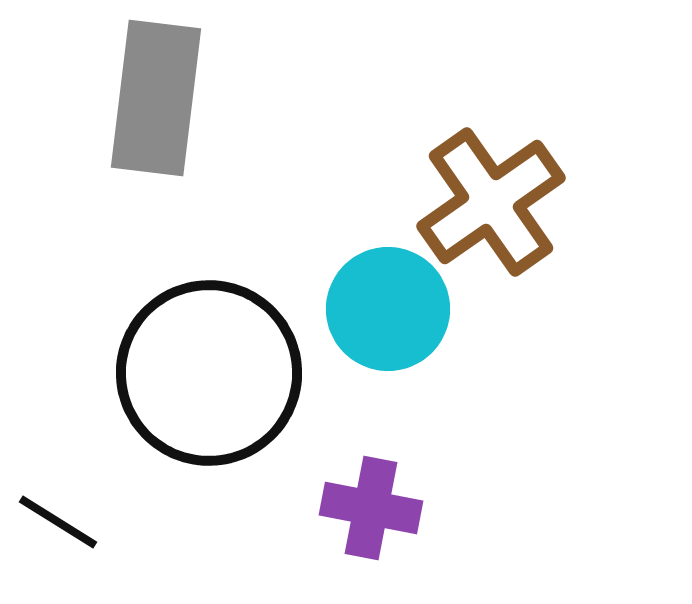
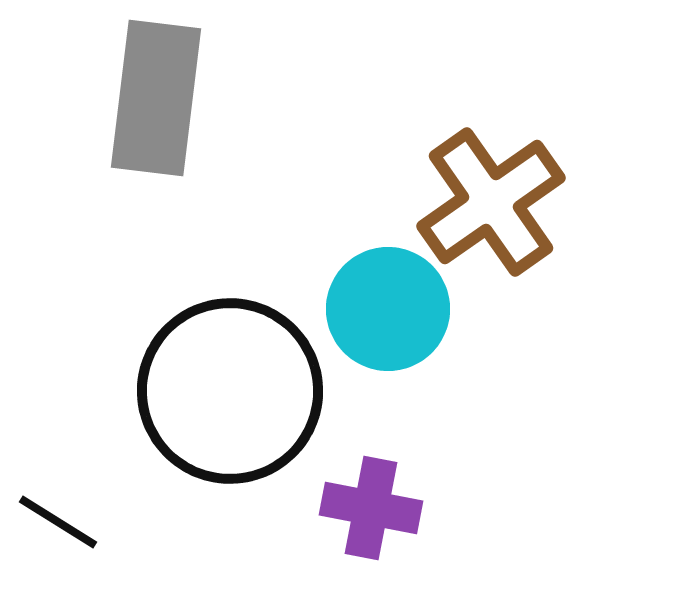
black circle: moved 21 px right, 18 px down
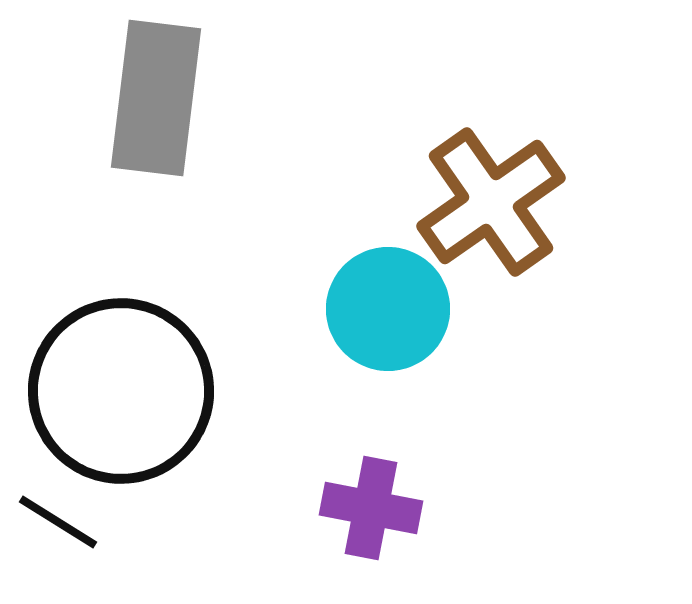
black circle: moved 109 px left
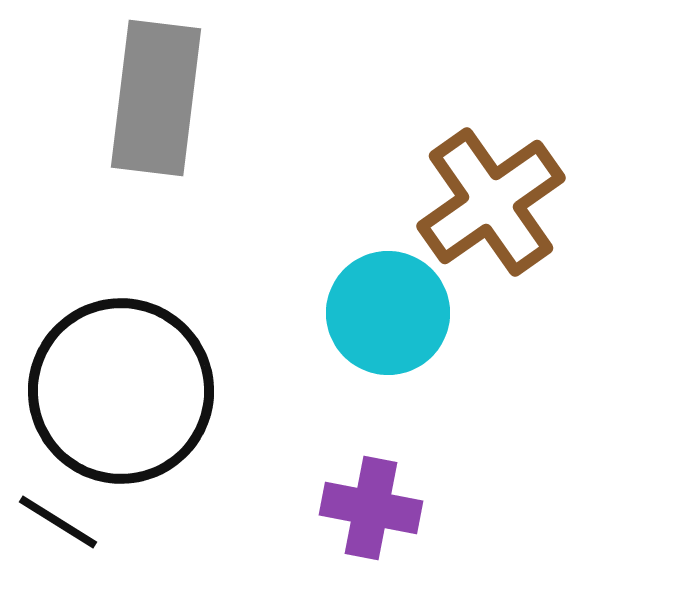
cyan circle: moved 4 px down
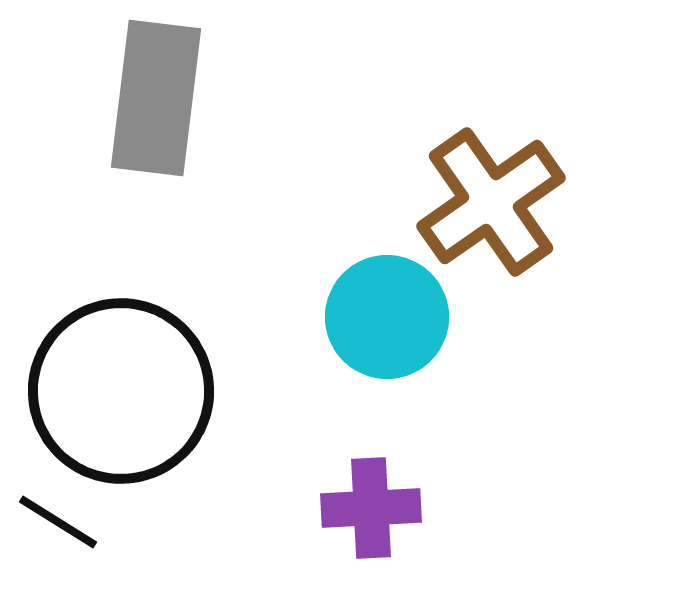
cyan circle: moved 1 px left, 4 px down
purple cross: rotated 14 degrees counterclockwise
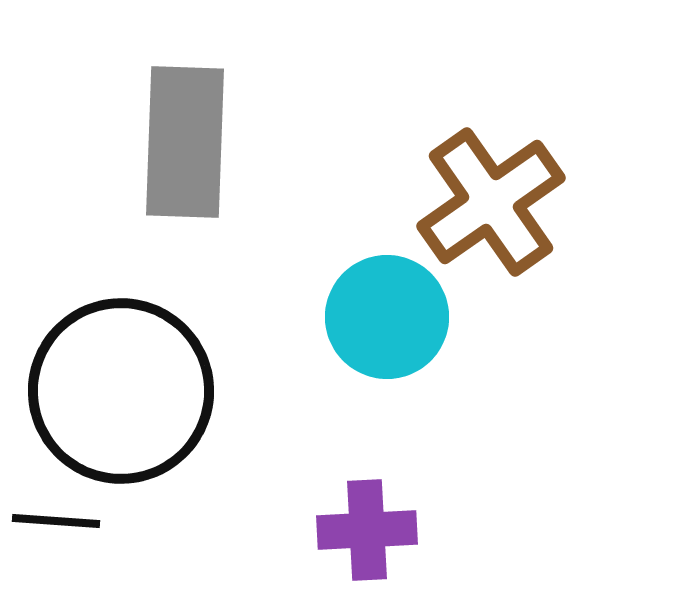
gray rectangle: moved 29 px right, 44 px down; rotated 5 degrees counterclockwise
purple cross: moved 4 px left, 22 px down
black line: moved 2 px left, 1 px up; rotated 28 degrees counterclockwise
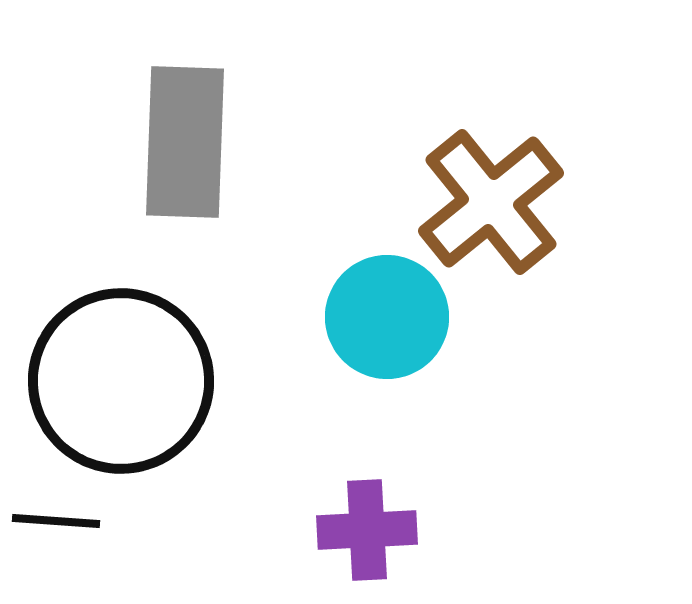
brown cross: rotated 4 degrees counterclockwise
black circle: moved 10 px up
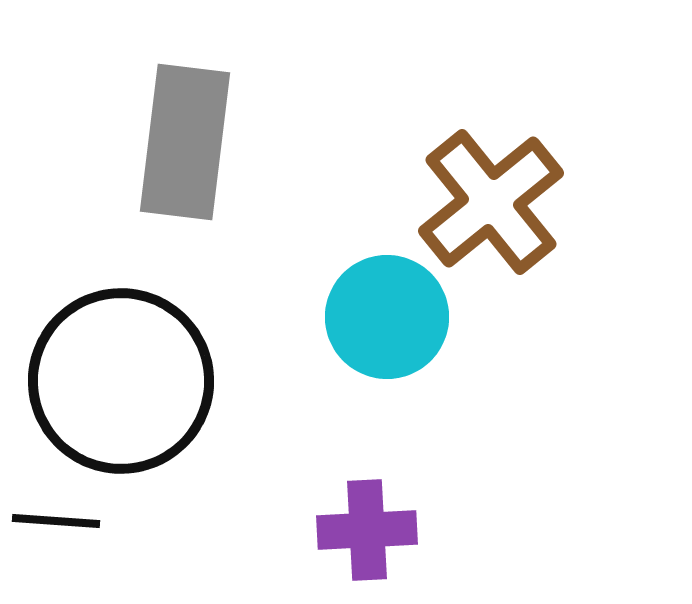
gray rectangle: rotated 5 degrees clockwise
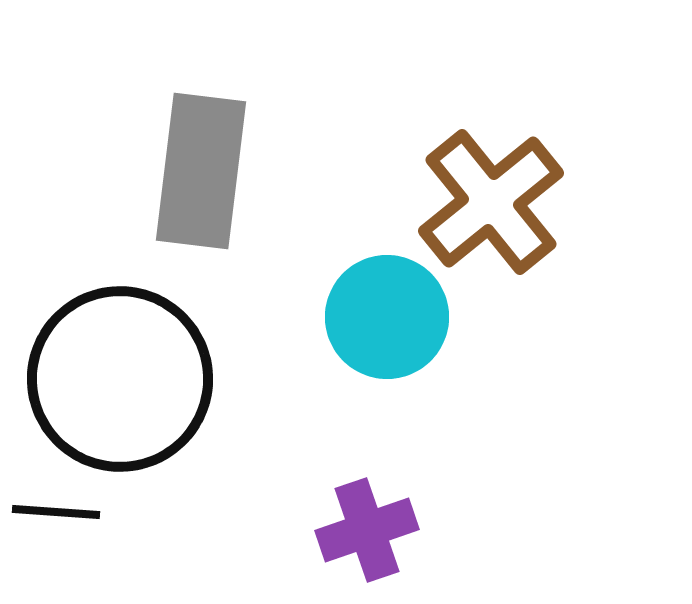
gray rectangle: moved 16 px right, 29 px down
black circle: moved 1 px left, 2 px up
black line: moved 9 px up
purple cross: rotated 16 degrees counterclockwise
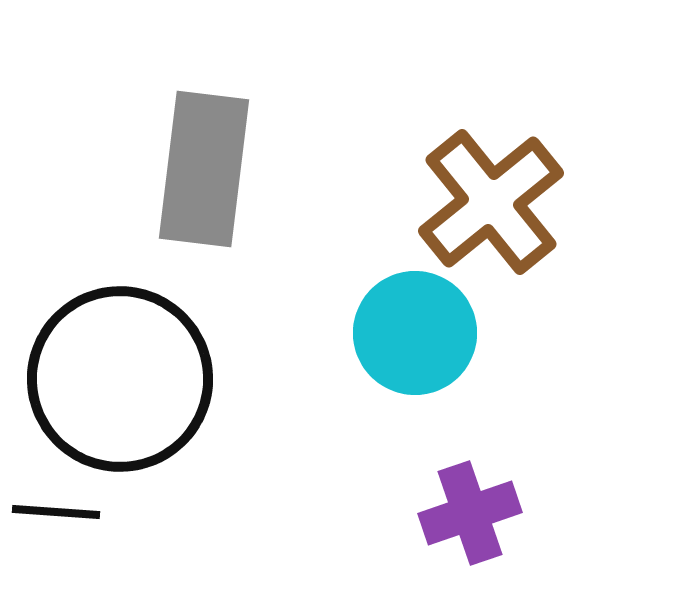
gray rectangle: moved 3 px right, 2 px up
cyan circle: moved 28 px right, 16 px down
purple cross: moved 103 px right, 17 px up
